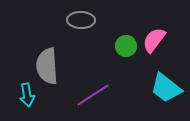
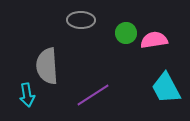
pink semicircle: rotated 44 degrees clockwise
green circle: moved 13 px up
cyan trapezoid: rotated 24 degrees clockwise
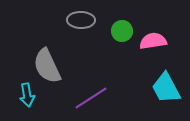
green circle: moved 4 px left, 2 px up
pink semicircle: moved 1 px left, 1 px down
gray semicircle: rotated 21 degrees counterclockwise
purple line: moved 2 px left, 3 px down
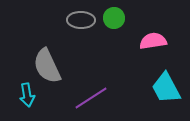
green circle: moved 8 px left, 13 px up
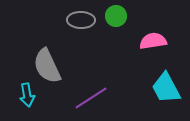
green circle: moved 2 px right, 2 px up
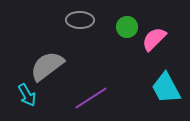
green circle: moved 11 px right, 11 px down
gray ellipse: moved 1 px left
pink semicircle: moved 1 px right, 2 px up; rotated 36 degrees counterclockwise
gray semicircle: rotated 78 degrees clockwise
cyan arrow: rotated 20 degrees counterclockwise
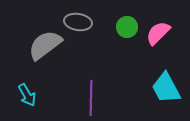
gray ellipse: moved 2 px left, 2 px down; rotated 8 degrees clockwise
pink semicircle: moved 4 px right, 6 px up
gray semicircle: moved 2 px left, 21 px up
purple line: rotated 56 degrees counterclockwise
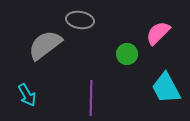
gray ellipse: moved 2 px right, 2 px up
green circle: moved 27 px down
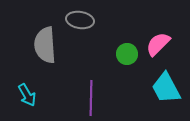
pink semicircle: moved 11 px down
gray semicircle: rotated 57 degrees counterclockwise
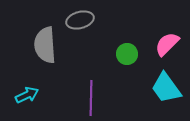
gray ellipse: rotated 24 degrees counterclockwise
pink semicircle: moved 9 px right
cyan trapezoid: rotated 8 degrees counterclockwise
cyan arrow: rotated 85 degrees counterclockwise
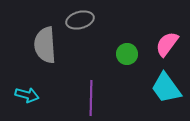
pink semicircle: rotated 8 degrees counterclockwise
cyan arrow: rotated 40 degrees clockwise
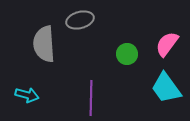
gray semicircle: moved 1 px left, 1 px up
